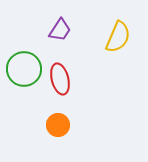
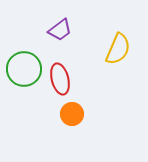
purple trapezoid: rotated 20 degrees clockwise
yellow semicircle: moved 12 px down
orange circle: moved 14 px right, 11 px up
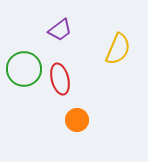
orange circle: moved 5 px right, 6 px down
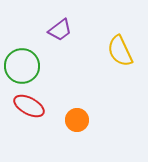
yellow semicircle: moved 2 px right, 2 px down; rotated 132 degrees clockwise
green circle: moved 2 px left, 3 px up
red ellipse: moved 31 px left, 27 px down; rotated 48 degrees counterclockwise
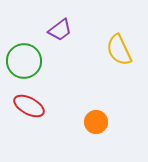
yellow semicircle: moved 1 px left, 1 px up
green circle: moved 2 px right, 5 px up
orange circle: moved 19 px right, 2 px down
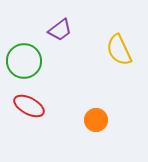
orange circle: moved 2 px up
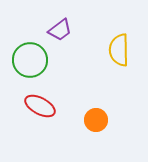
yellow semicircle: rotated 24 degrees clockwise
green circle: moved 6 px right, 1 px up
red ellipse: moved 11 px right
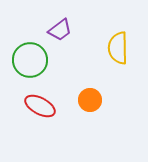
yellow semicircle: moved 1 px left, 2 px up
orange circle: moved 6 px left, 20 px up
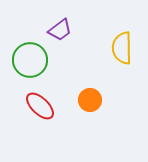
yellow semicircle: moved 4 px right
red ellipse: rotated 16 degrees clockwise
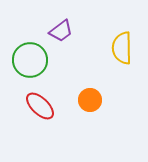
purple trapezoid: moved 1 px right, 1 px down
